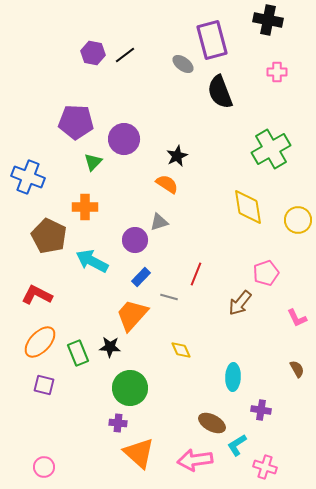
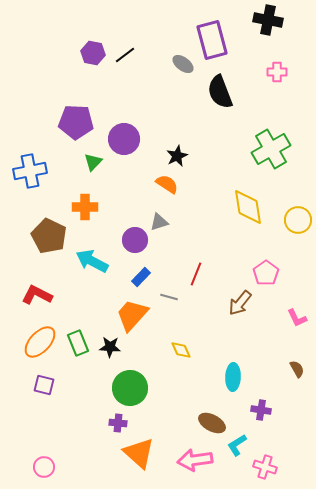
blue cross at (28, 177): moved 2 px right, 6 px up; rotated 32 degrees counterclockwise
pink pentagon at (266, 273): rotated 15 degrees counterclockwise
green rectangle at (78, 353): moved 10 px up
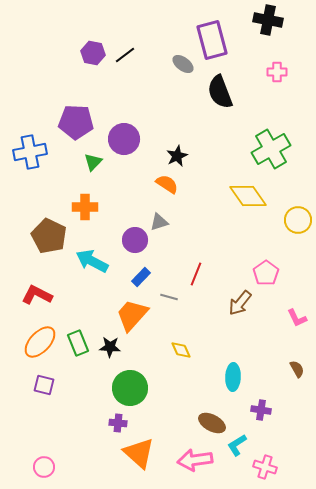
blue cross at (30, 171): moved 19 px up
yellow diamond at (248, 207): moved 11 px up; rotated 27 degrees counterclockwise
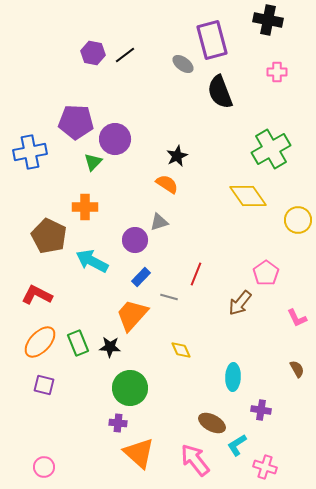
purple circle at (124, 139): moved 9 px left
pink arrow at (195, 460): rotated 60 degrees clockwise
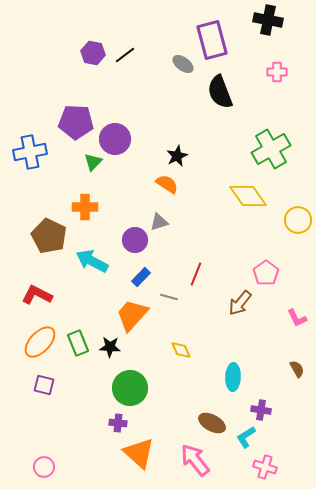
cyan L-shape at (237, 445): moved 9 px right, 8 px up
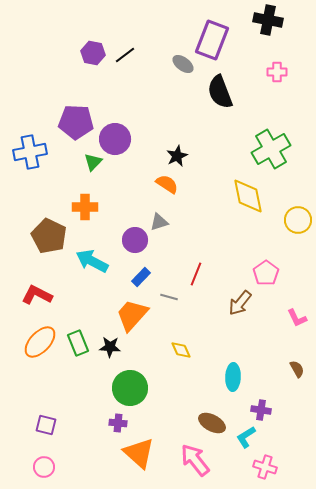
purple rectangle at (212, 40): rotated 36 degrees clockwise
yellow diamond at (248, 196): rotated 24 degrees clockwise
purple square at (44, 385): moved 2 px right, 40 px down
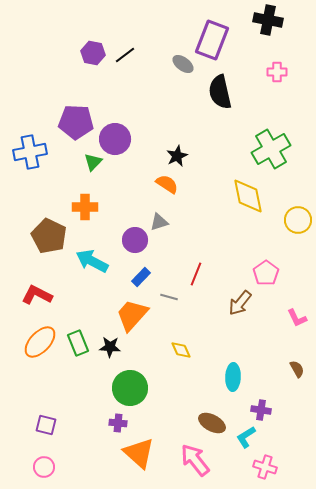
black semicircle at (220, 92): rotated 8 degrees clockwise
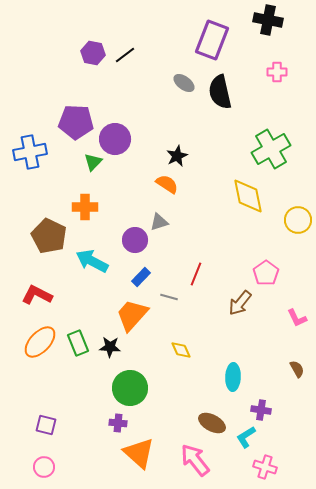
gray ellipse at (183, 64): moved 1 px right, 19 px down
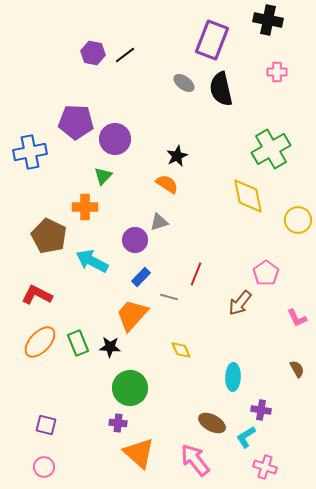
black semicircle at (220, 92): moved 1 px right, 3 px up
green triangle at (93, 162): moved 10 px right, 14 px down
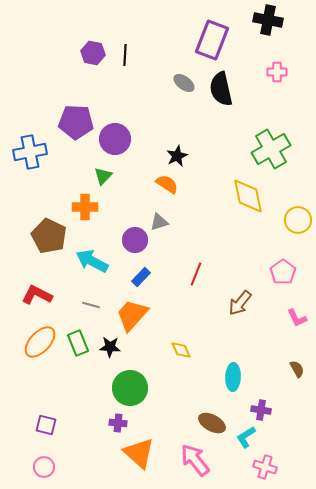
black line at (125, 55): rotated 50 degrees counterclockwise
pink pentagon at (266, 273): moved 17 px right, 1 px up
gray line at (169, 297): moved 78 px left, 8 px down
